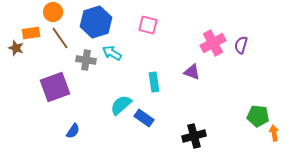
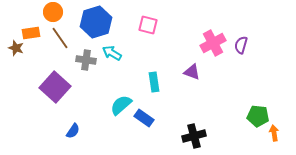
purple square: rotated 28 degrees counterclockwise
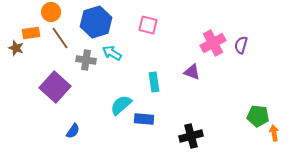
orange circle: moved 2 px left
blue rectangle: moved 1 px down; rotated 30 degrees counterclockwise
black cross: moved 3 px left
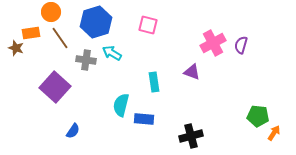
cyan semicircle: rotated 35 degrees counterclockwise
orange arrow: rotated 42 degrees clockwise
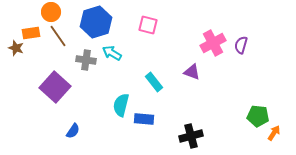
brown line: moved 2 px left, 2 px up
cyan rectangle: rotated 30 degrees counterclockwise
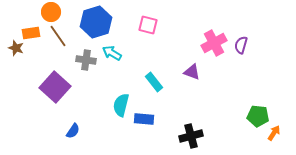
pink cross: moved 1 px right
